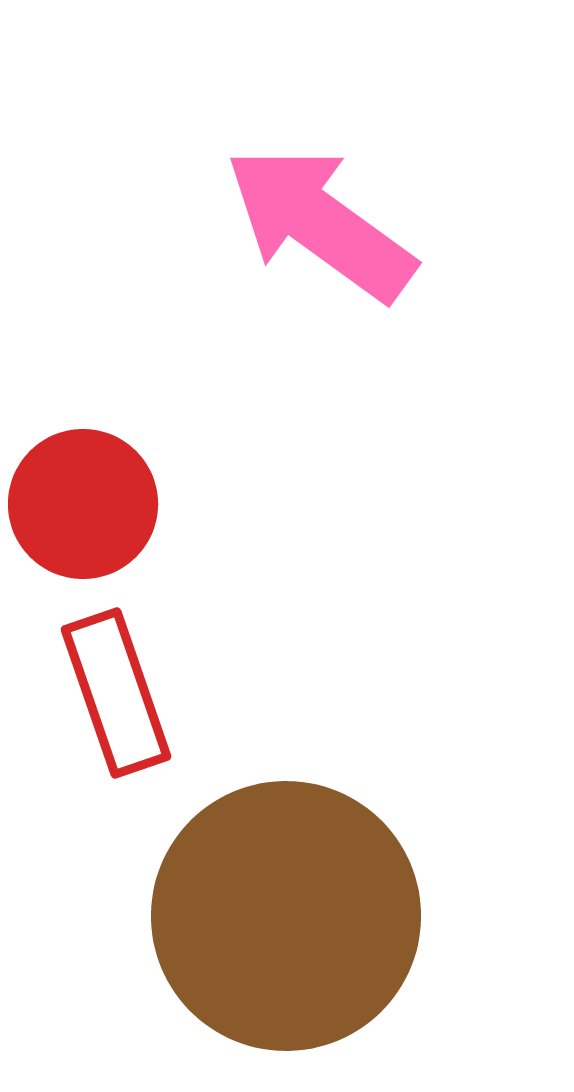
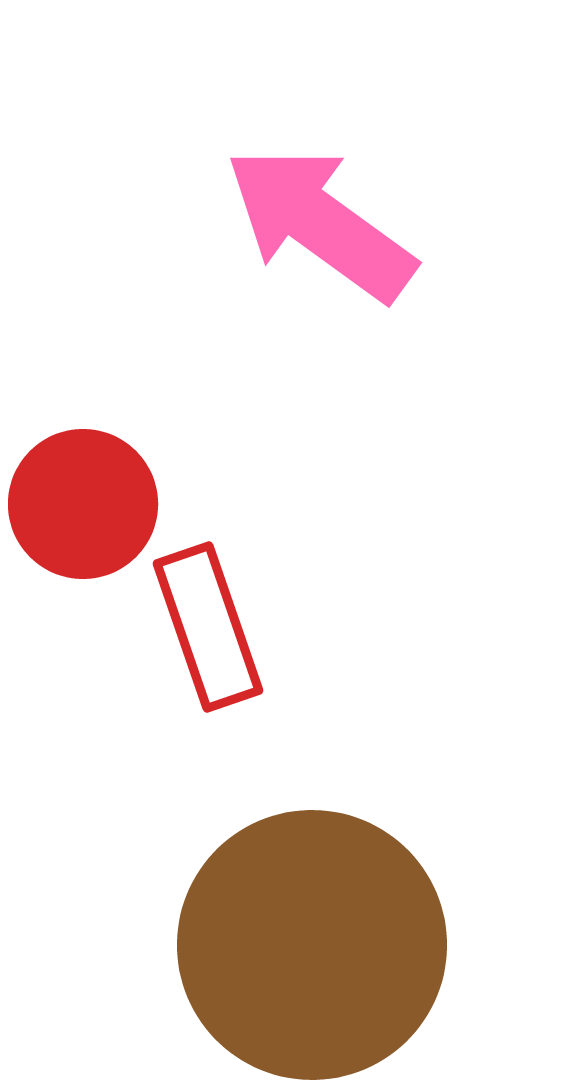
red rectangle: moved 92 px right, 66 px up
brown circle: moved 26 px right, 29 px down
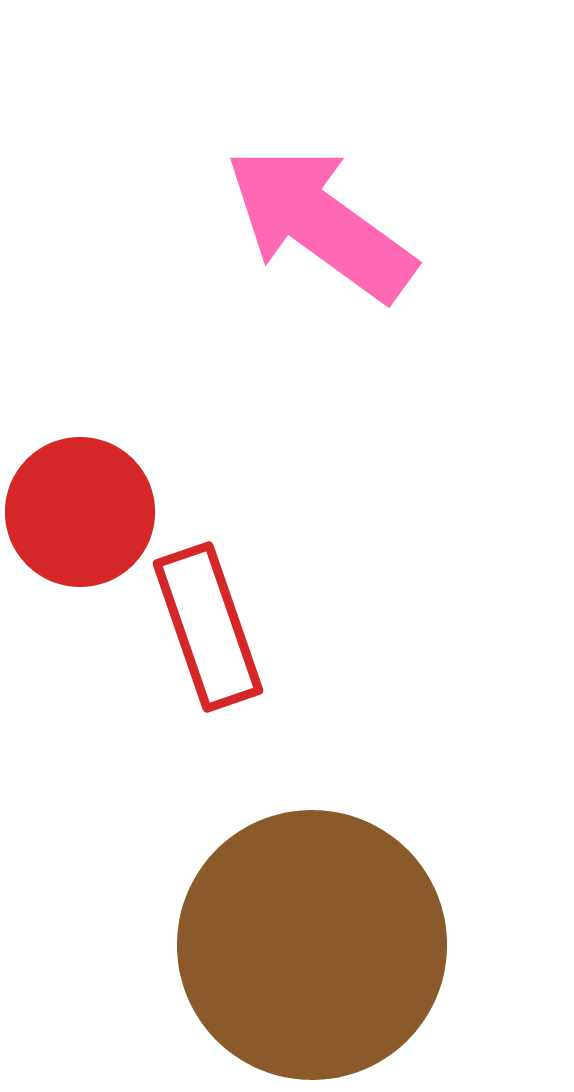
red circle: moved 3 px left, 8 px down
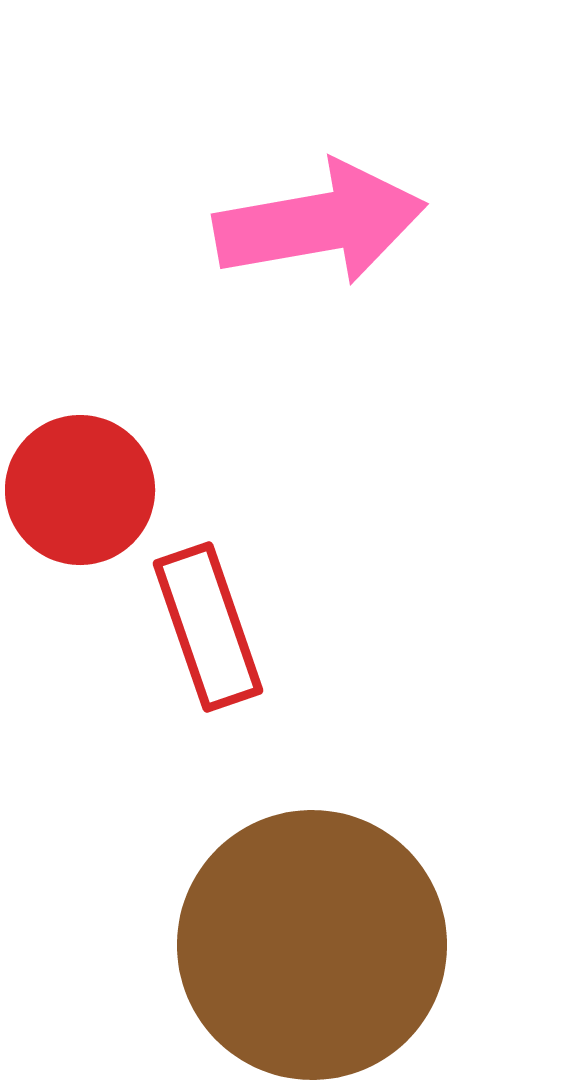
pink arrow: rotated 134 degrees clockwise
red circle: moved 22 px up
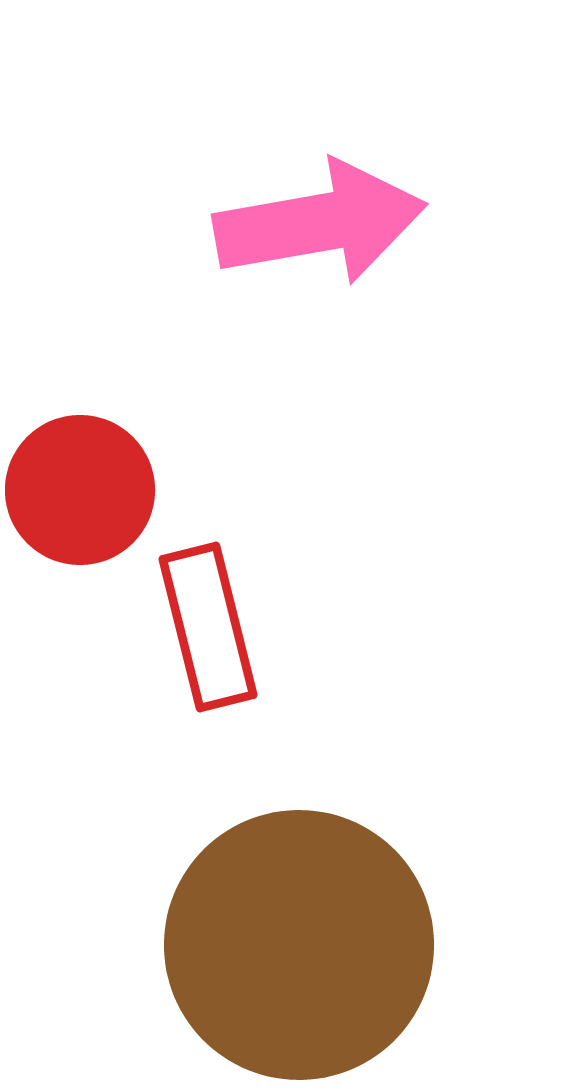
red rectangle: rotated 5 degrees clockwise
brown circle: moved 13 px left
